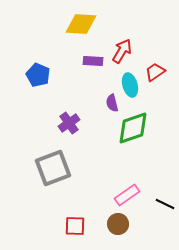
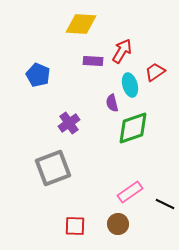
pink rectangle: moved 3 px right, 3 px up
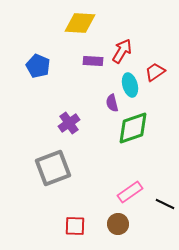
yellow diamond: moved 1 px left, 1 px up
blue pentagon: moved 9 px up
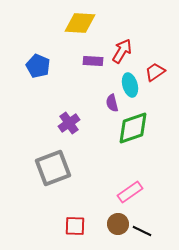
black line: moved 23 px left, 27 px down
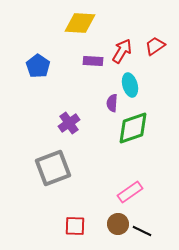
blue pentagon: rotated 10 degrees clockwise
red trapezoid: moved 26 px up
purple semicircle: rotated 18 degrees clockwise
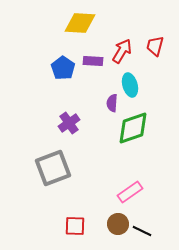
red trapezoid: rotated 40 degrees counterclockwise
blue pentagon: moved 25 px right, 2 px down
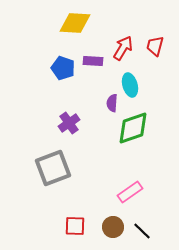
yellow diamond: moved 5 px left
red arrow: moved 1 px right, 3 px up
blue pentagon: rotated 15 degrees counterclockwise
brown circle: moved 5 px left, 3 px down
black line: rotated 18 degrees clockwise
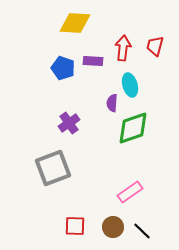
red arrow: rotated 25 degrees counterclockwise
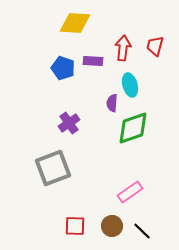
brown circle: moved 1 px left, 1 px up
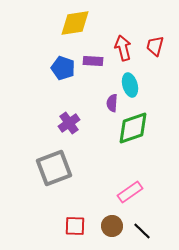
yellow diamond: rotated 12 degrees counterclockwise
red arrow: rotated 20 degrees counterclockwise
gray square: moved 1 px right
